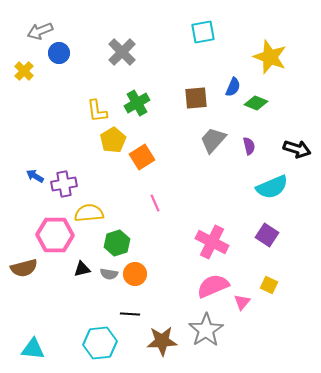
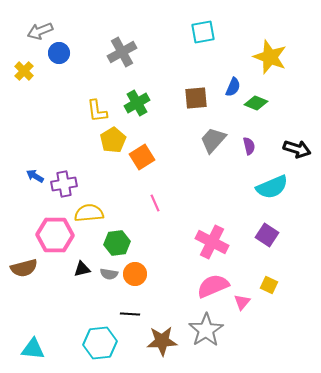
gray cross: rotated 16 degrees clockwise
green hexagon: rotated 10 degrees clockwise
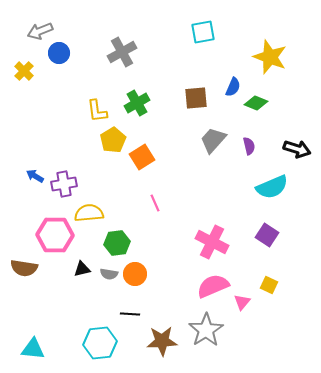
brown semicircle: rotated 24 degrees clockwise
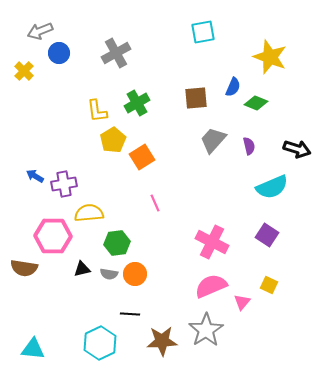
gray cross: moved 6 px left, 1 px down
pink hexagon: moved 2 px left, 1 px down
pink semicircle: moved 2 px left
cyan hexagon: rotated 20 degrees counterclockwise
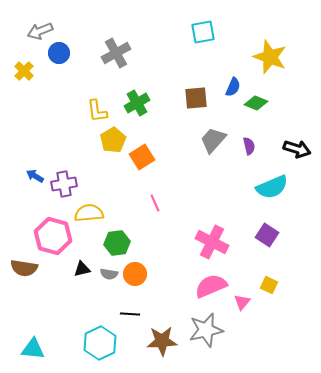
pink hexagon: rotated 15 degrees clockwise
gray star: rotated 20 degrees clockwise
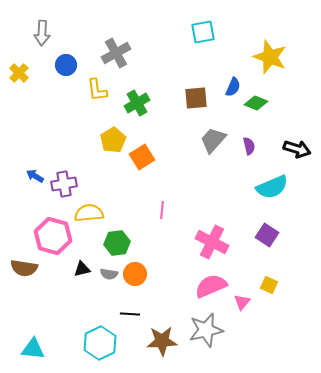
gray arrow: moved 2 px right, 2 px down; rotated 65 degrees counterclockwise
blue circle: moved 7 px right, 12 px down
yellow cross: moved 5 px left, 2 px down
yellow L-shape: moved 21 px up
pink line: moved 7 px right, 7 px down; rotated 30 degrees clockwise
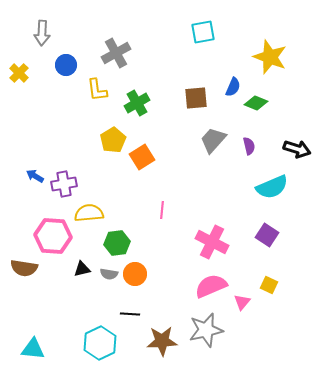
pink hexagon: rotated 12 degrees counterclockwise
